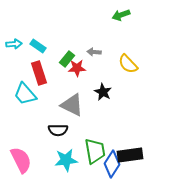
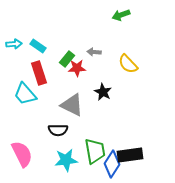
pink semicircle: moved 1 px right, 6 px up
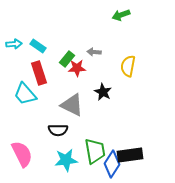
yellow semicircle: moved 2 px down; rotated 55 degrees clockwise
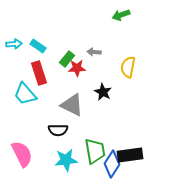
yellow semicircle: moved 1 px down
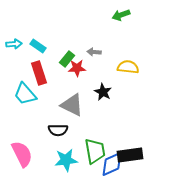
yellow semicircle: rotated 85 degrees clockwise
blue diamond: rotated 32 degrees clockwise
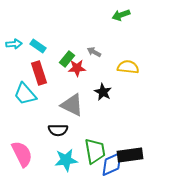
gray arrow: rotated 24 degrees clockwise
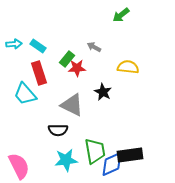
green arrow: rotated 18 degrees counterclockwise
gray arrow: moved 5 px up
pink semicircle: moved 3 px left, 12 px down
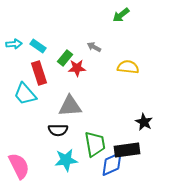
green rectangle: moved 2 px left, 1 px up
black star: moved 41 px right, 30 px down
gray triangle: moved 2 px left, 1 px down; rotated 30 degrees counterclockwise
green trapezoid: moved 7 px up
black rectangle: moved 3 px left, 5 px up
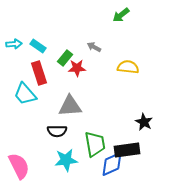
black semicircle: moved 1 px left, 1 px down
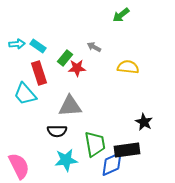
cyan arrow: moved 3 px right
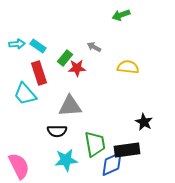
green arrow: rotated 18 degrees clockwise
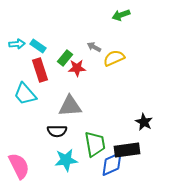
yellow semicircle: moved 14 px left, 9 px up; rotated 30 degrees counterclockwise
red rectangle: moved 1 px right, 3 px up
